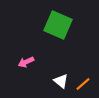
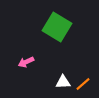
green square: moved 1 px left, 2 px down; rotated 8 degrees clockwise
white triangle: moved 2 px right, 1 px down; rotated 42 degrees counterclockwise
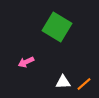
orange line: moved 1 px right
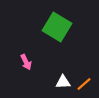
pink arrow: rotated 91 degrees counterclockwise
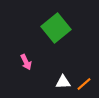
green square: moved 1 px left, 1 px down; rotated 20 degrees clockwise
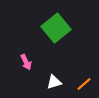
white triangle: moved 9 px left; rotated 14 degrees counterclockwise
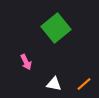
white triangle: moved 2 px down; rotated 28 degrees clockwise
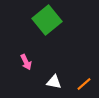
green square: moved 9 px left, 8 px up
white triangle: moved 2 px up
